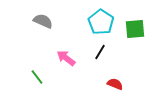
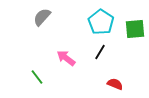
gray semicircle: moved 1 px left, 4 px up; rotated 72 degrees counterclockwise
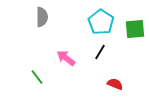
gray semicircle: rotated 138 degrees clockwise
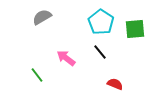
gray semicircle: rotated 120 degrees counterclockwise
black line: rotated 70 degrees counterclockwise
green line: moved 2 px up
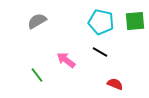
gray semicircle: moved 5 px left, 4 px down
cyan pentagon: rotated 20 degrees counterclockwise
green square: moved 8 px up
black line: rotated 21 degrees counterclockwise
pink arrow: moved 2 px down
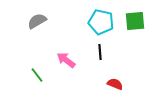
black line: rotated 56 degrees clockwise
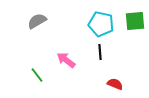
cyan pentagon: moved 2 px down
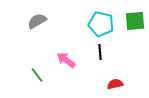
red semicircle: rotated 35 degrees counterclockwise
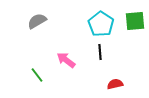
cyan pentagon: rotated 20 degrees clockwise
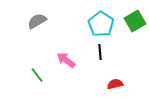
green square: rotated 25 degrees counterclockwise
